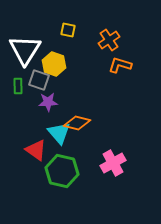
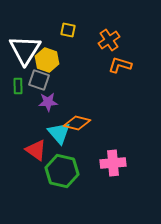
yellow hexagon: moved 7 px left, 4 px up
pink cross: rotated 25 degrees clockwise
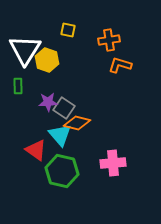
orange cross: rotated 25 degrees clockwise
gray square: moved 25 px right, 28 px down; rotated 15 degrees clockwise
cyan triangle: moved 1 px right, 2 px down
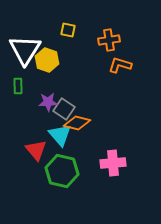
gray square: moved 1 px down
red triangle: rotated 15 degrees clockwise
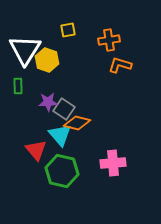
yellow square: rotated 21 degrees counterclockwise
